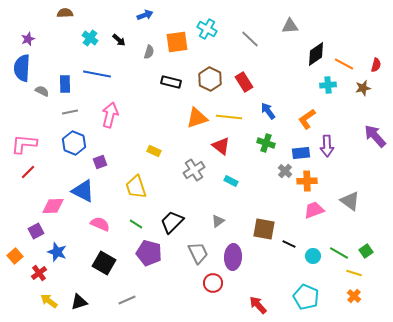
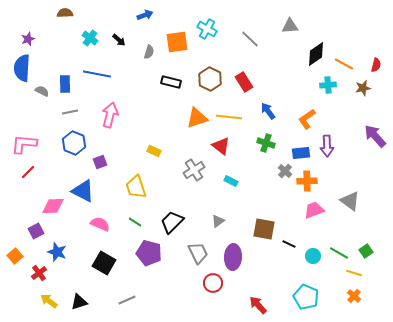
green line at (136, 224): moved 1 px left, 2 px up
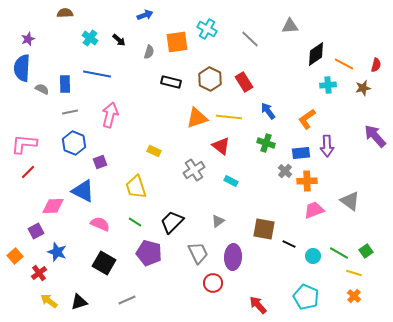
gray semicircle at (42, 91): moved 2 px up
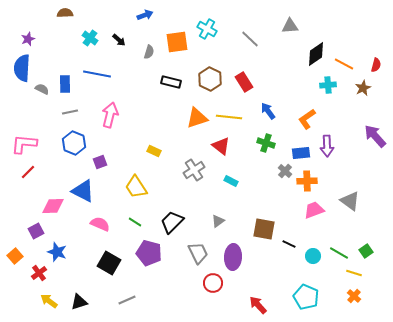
brown star at (363, 88): rotated 14 degrees counterclockwise
yellow trapezoid at (136, 187): rotated 15 degrees counterclockwise
black square at (104, 263): moved 5 px right
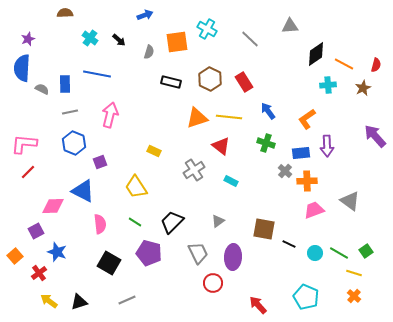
pink semicircle at (100, 224): rotated 60 degrees clockwise
cyan circle at (313, 256): moved 2 px right, 3 px up
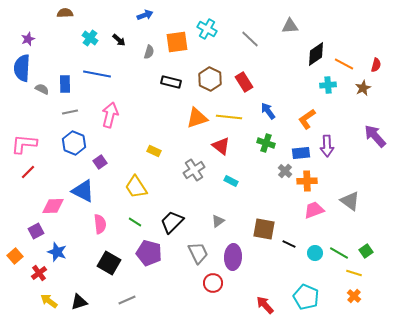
purple square at (100, 162): rotated 16 degrees counterclockwise
red arrow at (258, 305): moved 7 px right
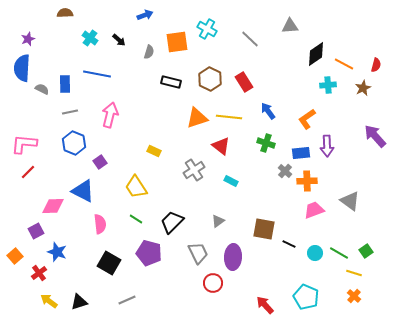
green line at (135, 222): moved 1 px right, 3 px up
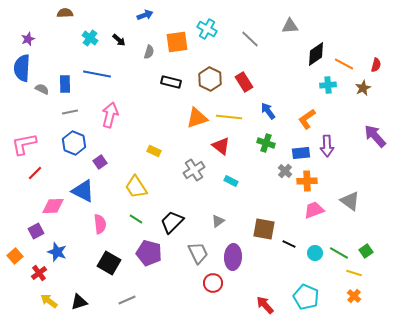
pink L-shape at (24, 144): rotated 16 degrees counterclockwise
red line at (28, 172): moved 7 px right, 1 px down
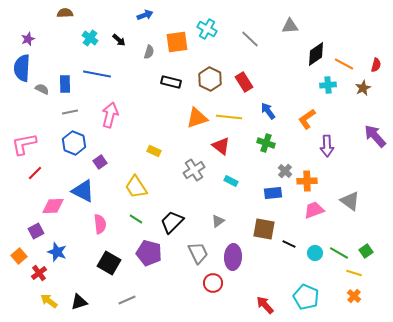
blue rectangle at (301, 153): moved 28 px left, 40 px down
orange square at (15, 256): moved 4 px right
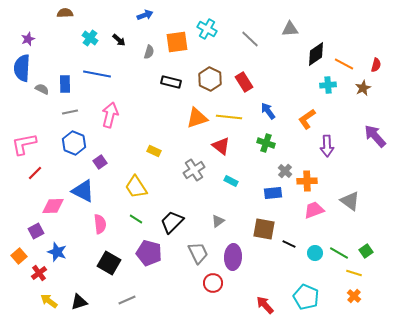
gray triangle at (290, 26): moved 3 px down
